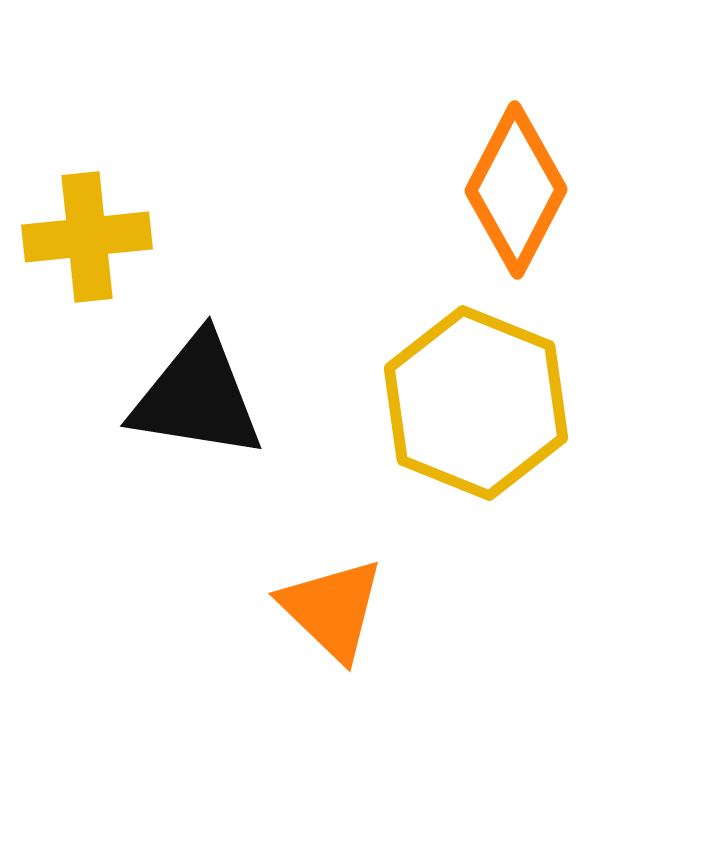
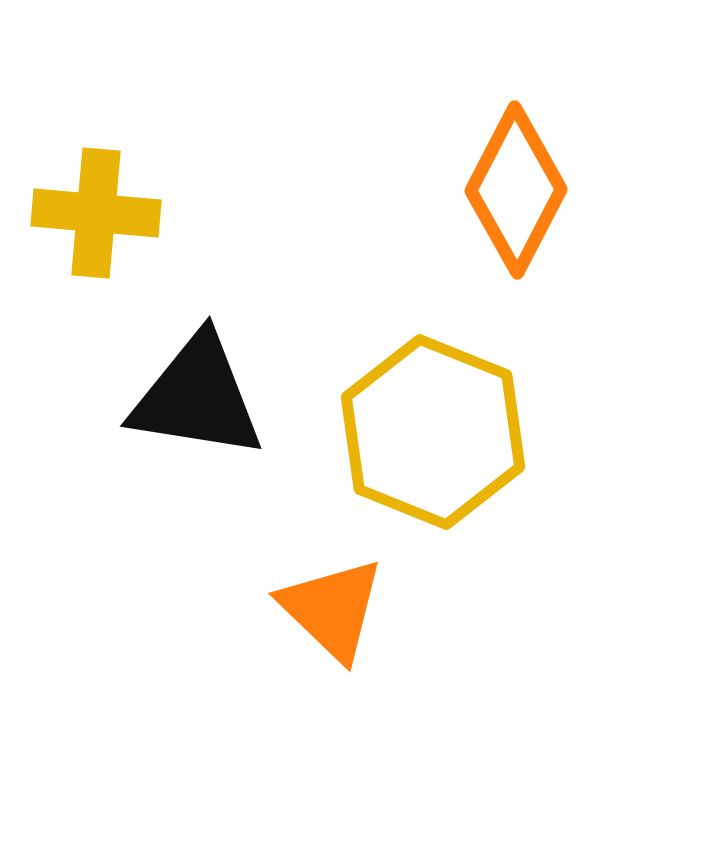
yellow cross: moved 9 px right, 24 px up; rotated 11 degrees clockwise
yellow hexagon: moved 43 px left, 29 px down
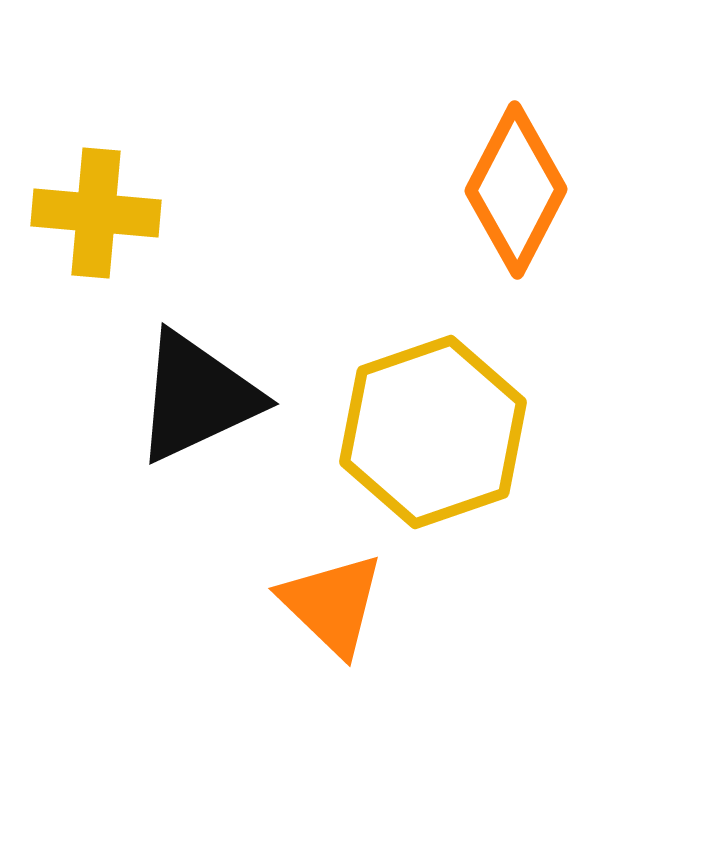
black triangle: rotated 34 degrees counterclockwise
yellow hexagon: rotated 19 degrees clockwise
orange triangle: moved 5 px up
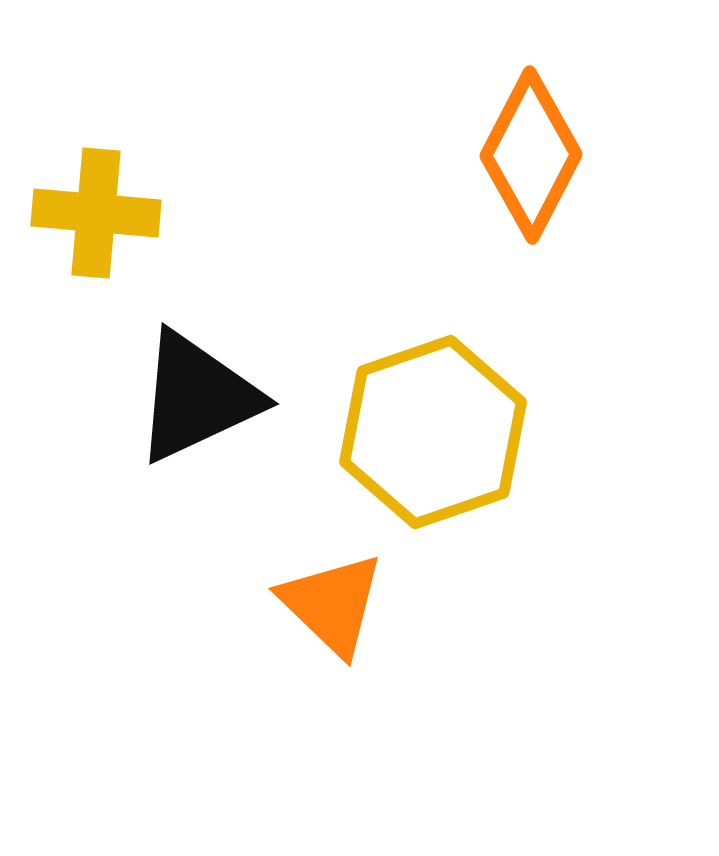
orange diamond: moved 15 px right, 35 px up
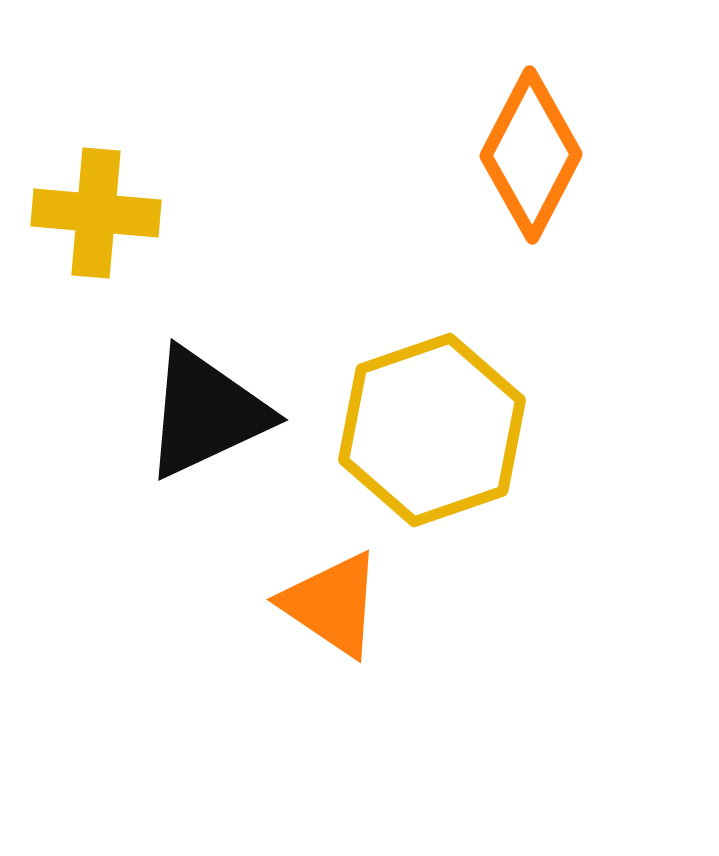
black triangle: moved 9 px right, 16 px down
yellow hexagon: moved 1 px left, 2 px up
orange triangle: rotated 10 degrees counterclockwise
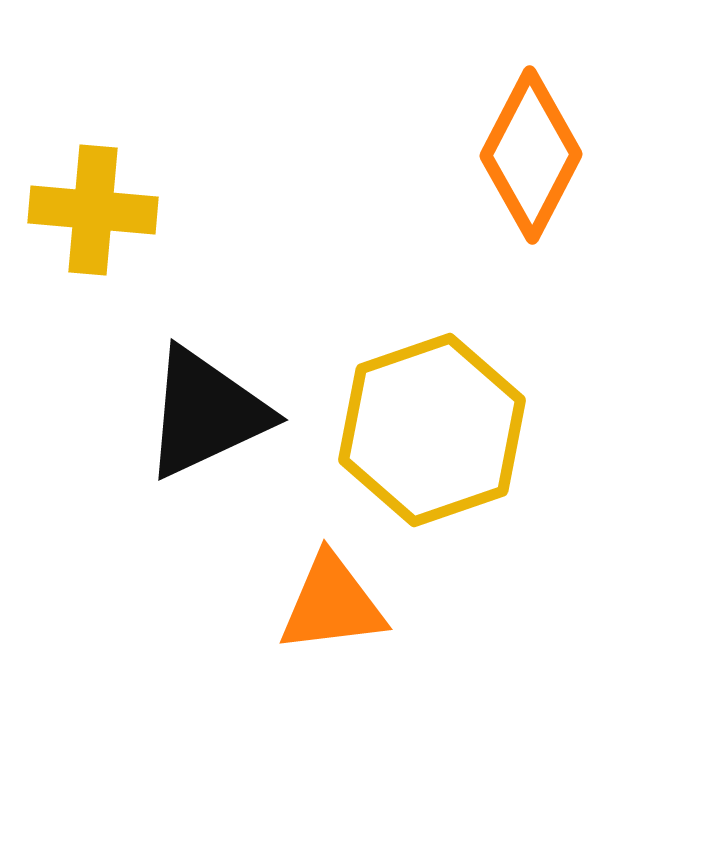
yellow cross: moved 3 px left, 3 px up
orange triangle: rotated 41 degrees counterclockwise
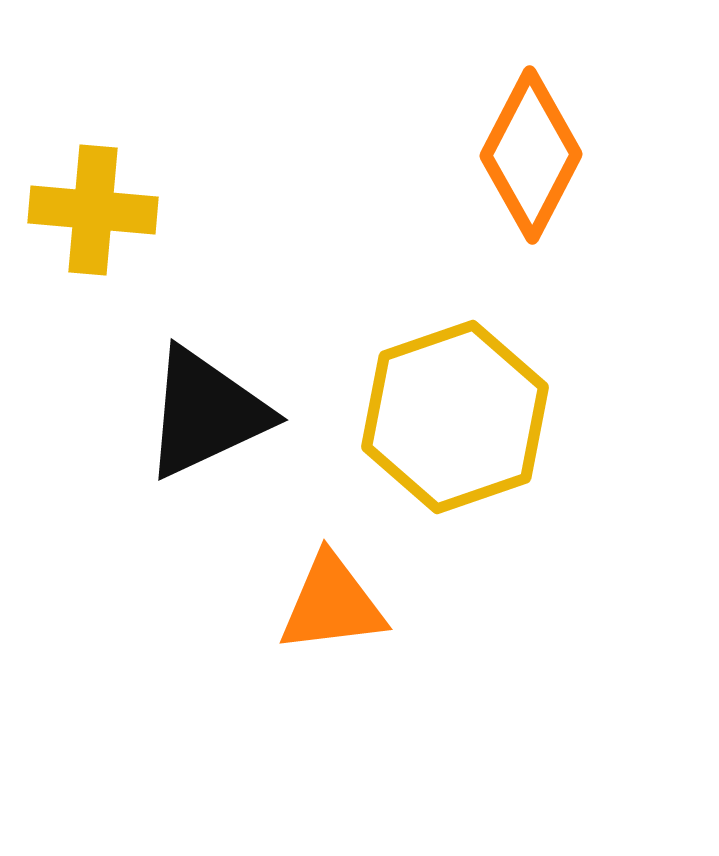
yellow hexagon: moved 23 px right, 13 px up
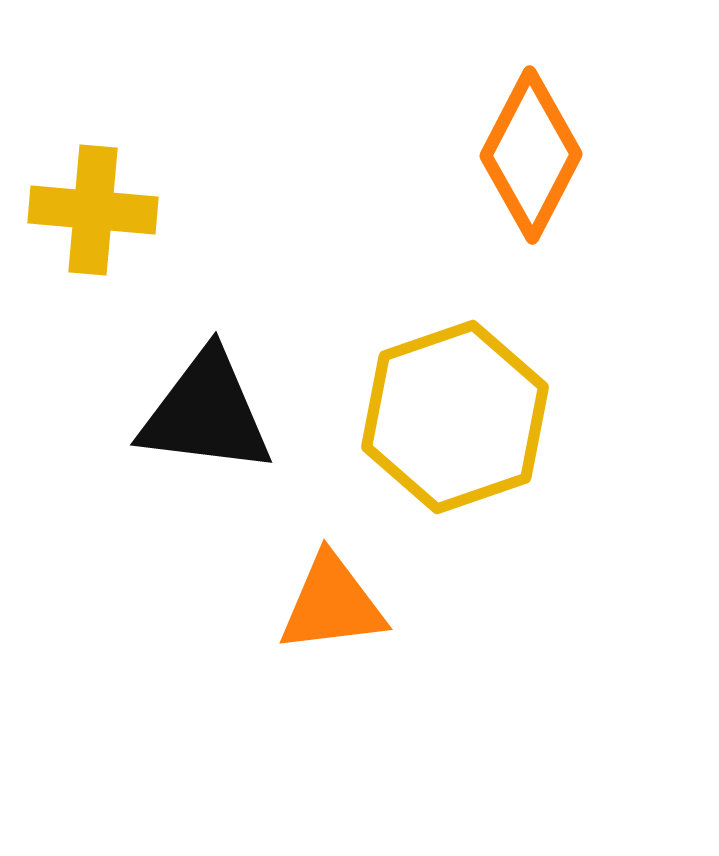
black triangle: rotated 32 degrees clockwise
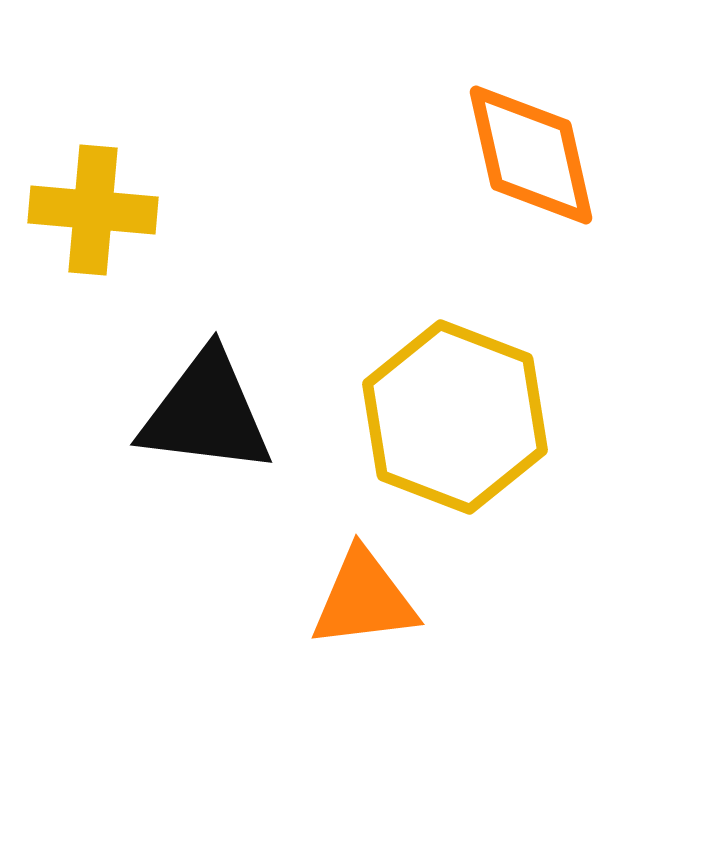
orange diamond: rotated 40 degrees counterclockwise
yellow hexagon: rotated 20 degrees counterclockwise
orange triangle: moved 32 px right, 5 px up
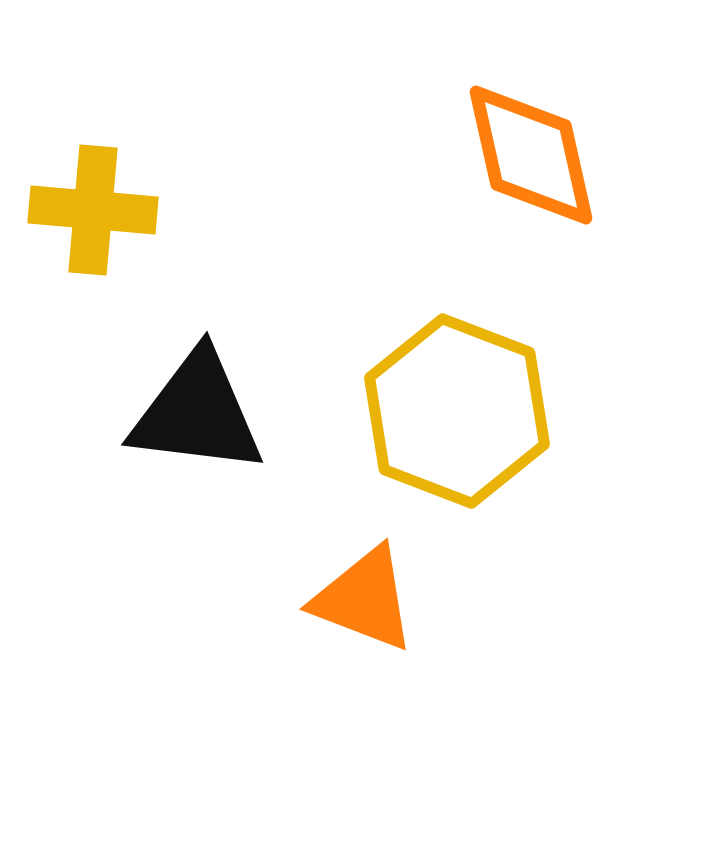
black triangle: moved 9 px left
yellow hexagon: moved 2 px right, 6 px up
orange triangle: rotated 28 degrees clockwise
